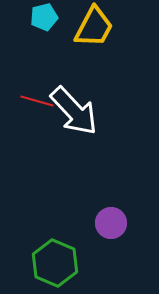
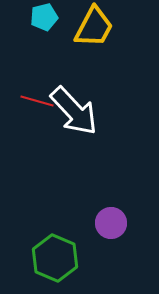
green hexagon: moved 5 px up
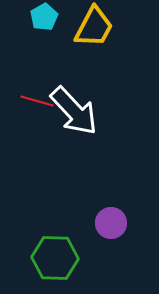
cyan pentagon: rotated 16 degrees counterclockwise
green hexagon: rotated 21 degrees counterclockwise
